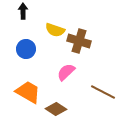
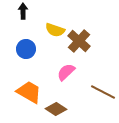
brown cross: rotated 25 degrees clockwise
orange trapezoid: moved 1 px right
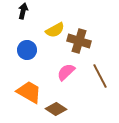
black arrow: rotated 14 degrees clockwise
yellow semicircle: rotated 48 degrees counterclockwise
brown cross: rotated 25 degrees counterclockwise
blue circle: moved 1 px right, 1 px down
brown line: moved 3 px left, 16 px up; rotated 35 degrees clockwise
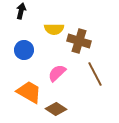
black arrow: moved 2 px left
yellow semicircle: moved 1 px left, 1 px up; rotated 30 degrees clockwise
blue circle: moved 3 px left
pink semicircle: moved 9 px left, 1 px down
brown line: moved 5 px left, 2 px up
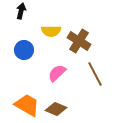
yellow semicircle: moved 3 px left, 2 px down
brown cross: rotated 15 degrees clockwise
orange trapezoid: moved 2 px left, 13 px down
brown diamond: rotated 10 degrees counterclockwise
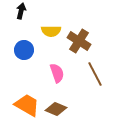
pink semicircle: rotated 114 degrees clockwise
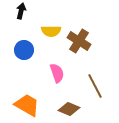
brown line: moved 12 px down
brown diamond: moved 13 px right
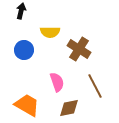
yellow semicircle: moved 1 px left, 1 px down
brown cross: moved 8 px down
pink semicircle: moved 9 px down
brown diamond: moved 1 px up; rotated 35 degrees counterclockwise
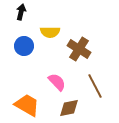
black arrow: moved 1 px down
blue circle: moved 4 px up
pink semicircle: rotated 24 degrees counterclockwise
